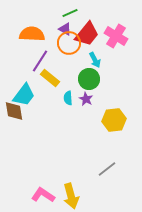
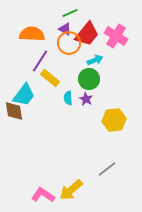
cyan arrow: rotated 84 degrees counterclockwise
yellow arrow: moved 6 px up; rotated 65 degrees clockwise
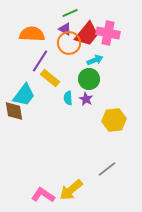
pink cross: moved 8 px left, 3 px up; rotated 20 degrees counterclockwise
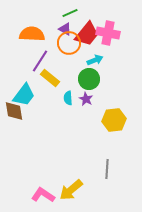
gray line: rotated 48 degrees counterclockwise
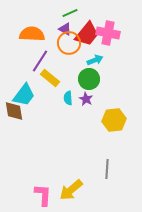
pink L-shape: rotated 60 degrees clockwise
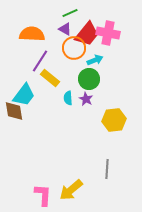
orange circle: moved 5 px right, 5 px down
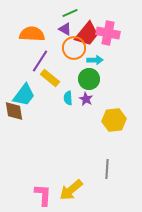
cyan arrow: rotated 21 degrees clockwise
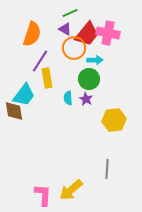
orange semicircle: rotated 105 degrees clockwise
yellow rectangle: moved 3 px left; rotated 42 degrees clockwise
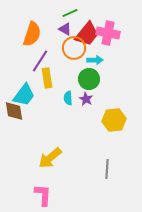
yellow arrow: moved 21 px left, 32 px up
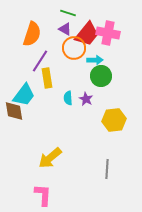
green line: moved 2 px left; rotated 42 degrees clockwise
green circle: moved 12 px right, 3 px up
